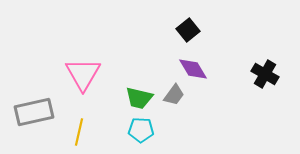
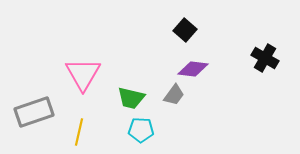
black square: moved 3 px left; rotated 10 degrees counterclockwise
purple diamond: rotated 52 degrees counterclockwise
black cross: moved 16 px up
green trapezoid: moved 8 px left
gray rectangle: rotated 6 degrees counterclockwise
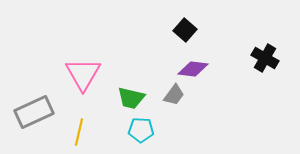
gray rectangle: rotated 6 degrees counterclockwise
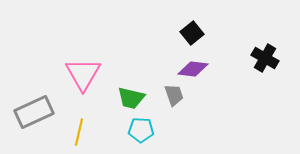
black square: moved 7 px right, 3 px down; rotated 10 degrees clockwise
gray trapezoid: rotated 55 degrees counterclockwise
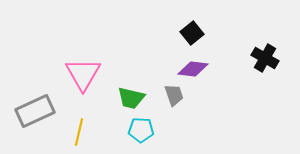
gray rectangle: moved 1 px right, 1 px up
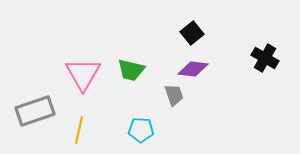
green trapezoid: moved 28 px up
gray rectangle: rotated 6 degrees clockwise
yellow line: moved 2 px up
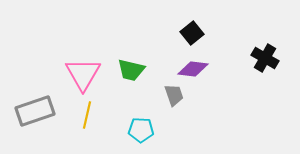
yellow line: moved 8 px right, 15 px up
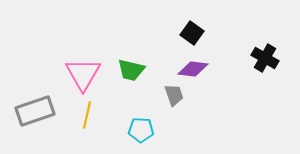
black square: rotated 15 degrees counterclockwise
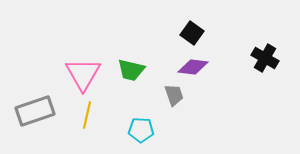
purple diamond: moved 2 px up
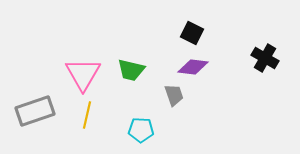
black square: rotated 10 degrees counterclockwise
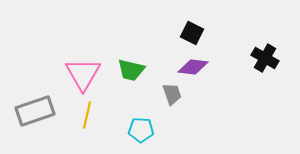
gray trapezoid: moved 2 px left, 1 px up
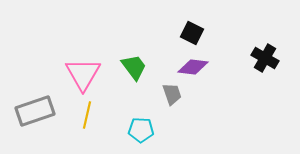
green trapezoid: moved 3 px right, 3 px up; rotated 140 degrees counterclockwise
